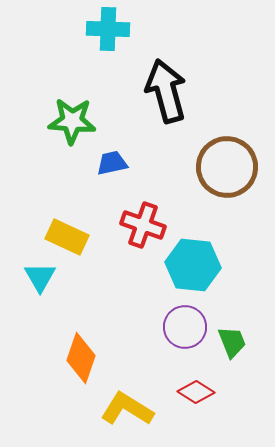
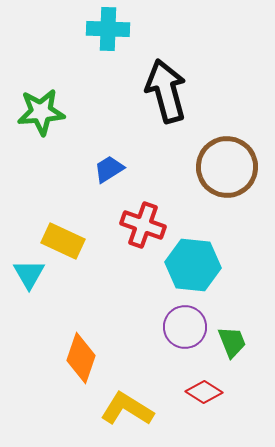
green star: moved 31 px left, 9 px up; rotated 9 degrees counterclockwise
blue trapezoid: moved 3 px left, 6 px down; rotated 20 degrees counterclockwise
yellow rectangle: moved 4 px left, 4 px down
cyan triangle: moved 11 px left, 3 px up
red diamond: moved 8 px right
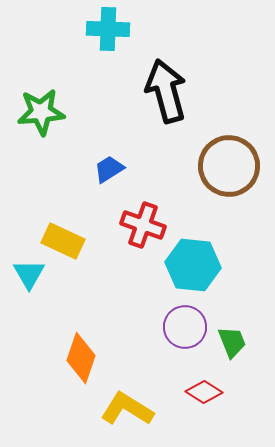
brown circle: moved 2 px right, 1 px up
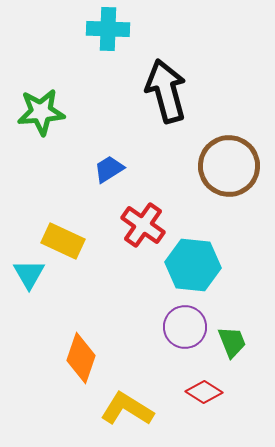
red cross: rotated 15 degrees clockwise
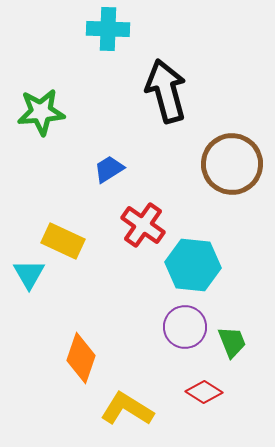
brown circle: moved 3 px right, 2 px up
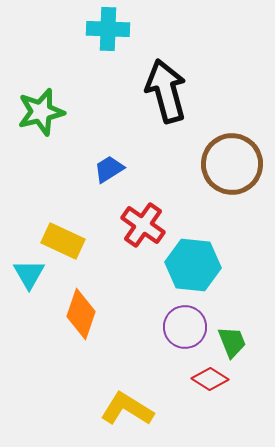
green star: rotated 9 degrees counterclockwise
orange diamond: moved 44 px up
red diamond: moved 6 px right, 13 px up
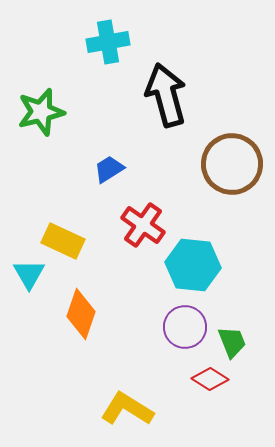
cyan cross: moved 13 px down; rotated 12 degrees counterclockwise
black arrow: moved 4 px down
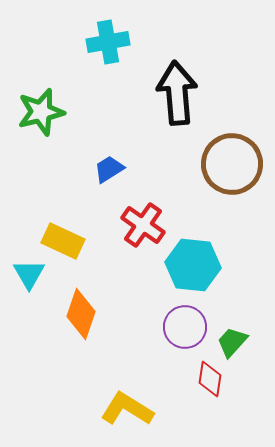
black arrow: moved 11 px right, 2 px up; rotated 10 degrees clockwise
green trapezoid: rotated 116 degrees counterclockwise
red diamond: rotated 66 degrees clockwise
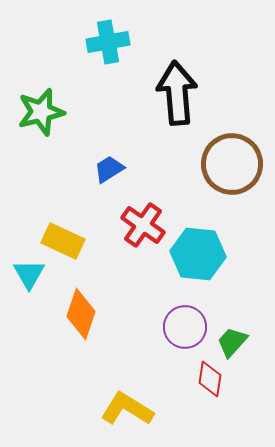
cyan hexagon: moved 5 px right, 11 px up
